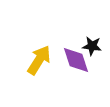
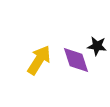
black star: moved 5 px right
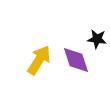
black star: moved 7 px up
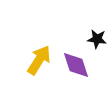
purple diamond: moved 5 px down
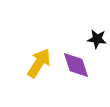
yellow arrow: moved 3 px down
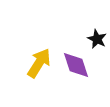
black star: rotated 18 degrees clockwise
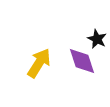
purple diamond: moved 6 px right, 4 px up
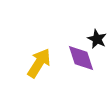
purple diamond: moved 1 px left, 3 px up
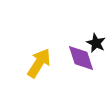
black star: moved 1 px left, 4 px down
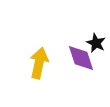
yellow arrow: rotated 20 degrees counterclockwise
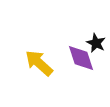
yellow arrow: rotated 60 degrees counterclockwise
